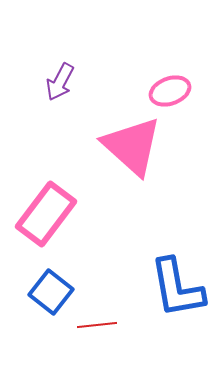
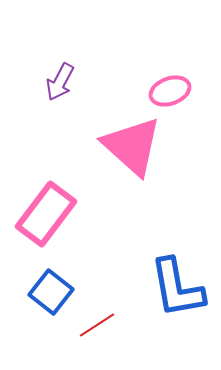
red line: rotated 27 degrees counterclockwise
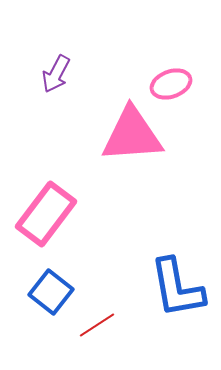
purple arrow: moved 4 px left, 8 px up
pink ellipse: moved 1 px right, 7 px up
pink triangle: moved 11 px up; rotated 46 degrees counterclockwise
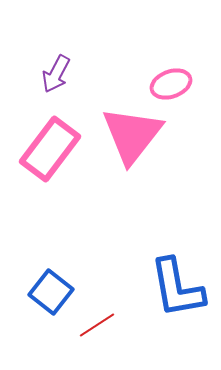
pink triangle: rotated 48 degrees counterclockwise
pink rectangle: moved 4 px right, 65 px up
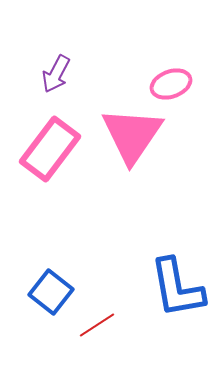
pink triangle: rotated 4 degrees counterclockwise
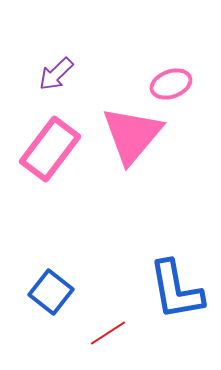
purple arrow: rotated 18 degrees clockwise
pink triangle: rotated 6 degrees clockwise
blue L-shape: moved 1 px left, 2 px down
red line: moved 11 px right, 8 px down
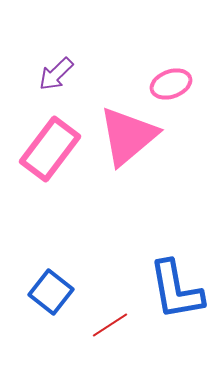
pink triangle: moved 4 px left, 1 px down; rotated 10 degrees clockwise
red line: moved 2 px right, 8 px up
